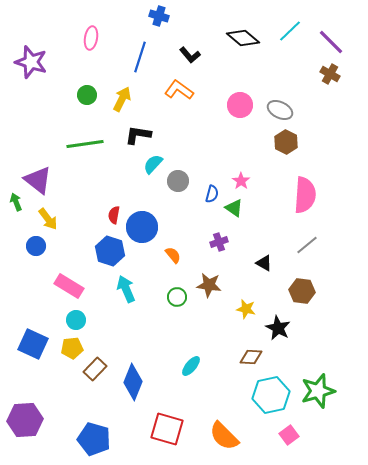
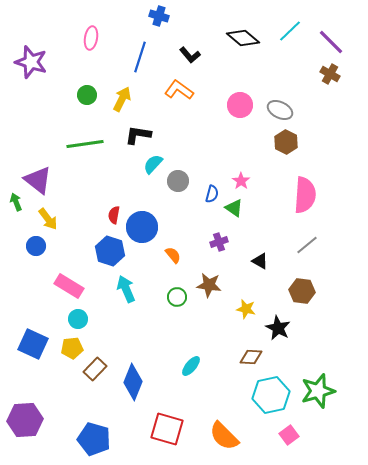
black triangle at (264, 263): moved 4 px left, 2 px up
cyan circle at (76, 320): moved 2 px right, 1 px up
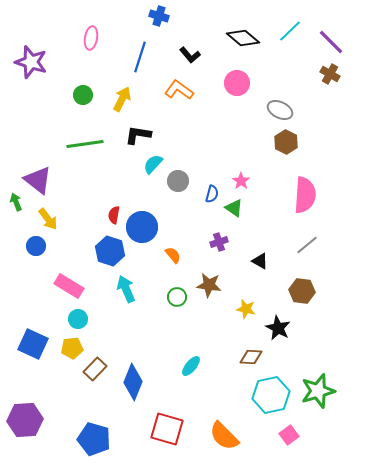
green circle at (87, 95): moved 4 px left
pink circle at (240, 105): moved 3 px left, 22 px up
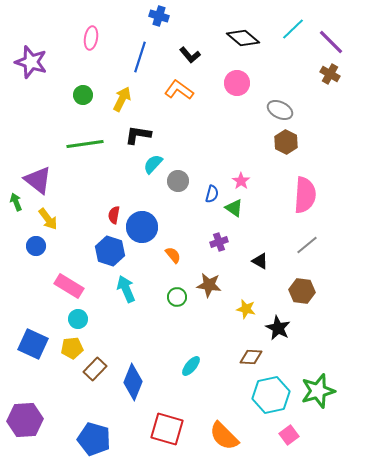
cyan line at (290, 31): moved 3 px right, 2 px up
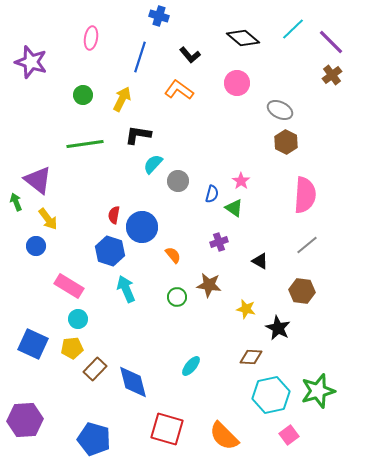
brown cross at (330, 74): moved 2 px right, 1 px down; rotated 24 degrees clockwise
blue diamond at (133, 382): rotated 36 degrees counterclockwise
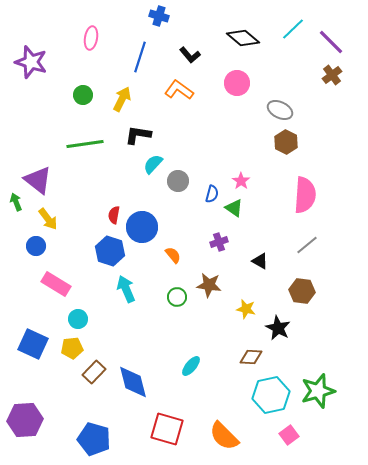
pink rectangle at (69, 286): moved 13 px left, 2 px up
brown rectangle at (95, 369): moved 1 px left, 3 px down
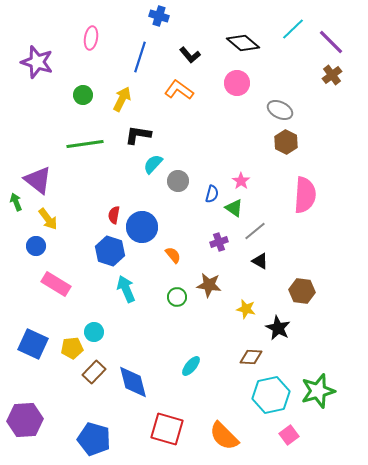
black diamond at (243, 38): moved 5 px down
purple star at (31, 62): moved 6 px right
gray line at (307, 245): moved 52 px left, 14 px up
cyan circle at (78, 319): moved 16 px right, 13 px down
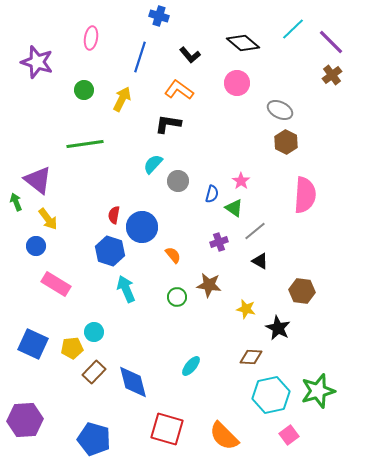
green circle at (83, 95): moved 1 px right, 5 px up
black L-shape at (138, 135): moved 30 px right, 11 px up
